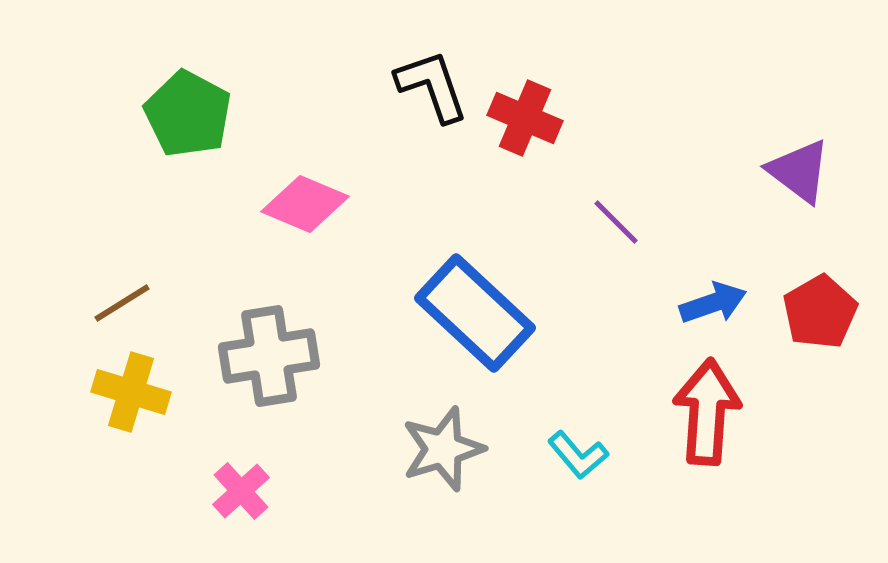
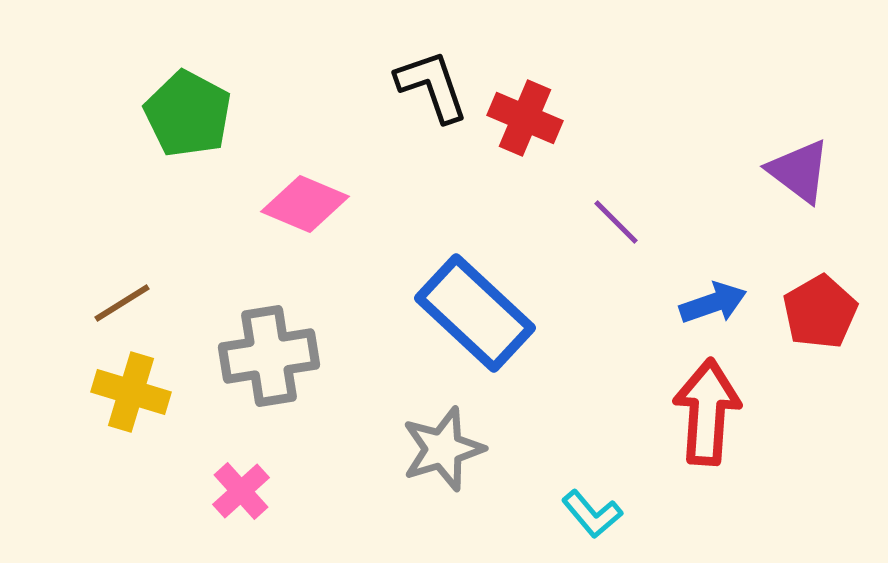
cyan L-shape: moved 14 px right, 59 px down
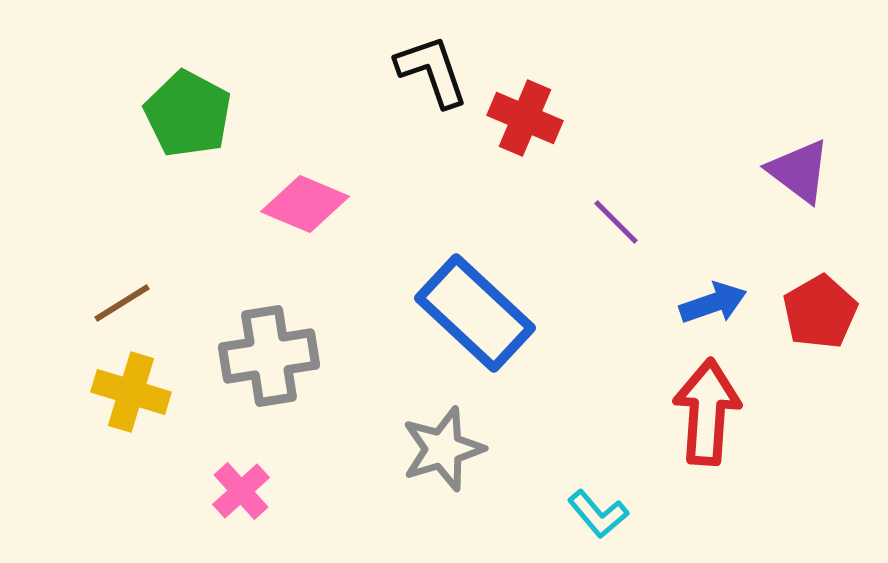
black L-shape: moved 15 px up
cyan L-shape: moved 6 px right
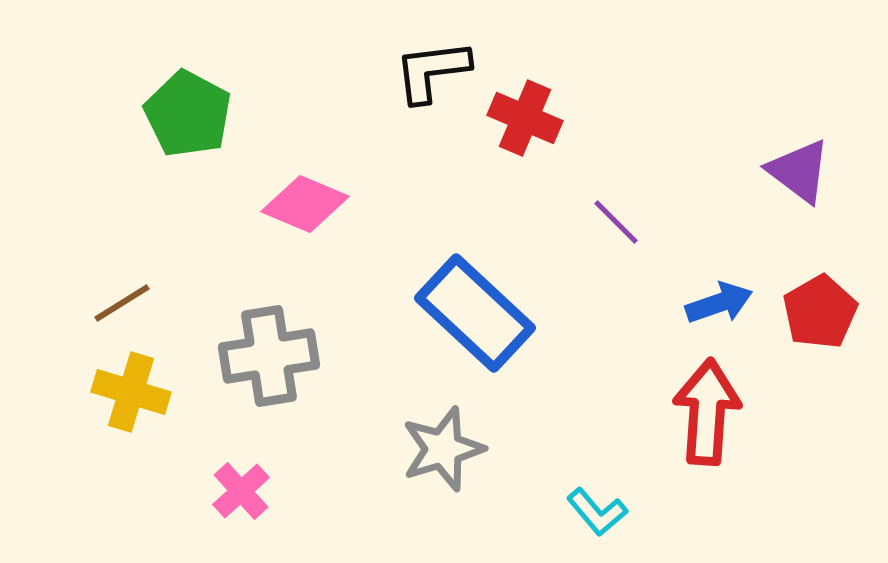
black L-shape: rotated 78 degrees counterclockwise
blue arrow: moved 6 px right
cyan L-shape: moved 1 px left, 2 px up
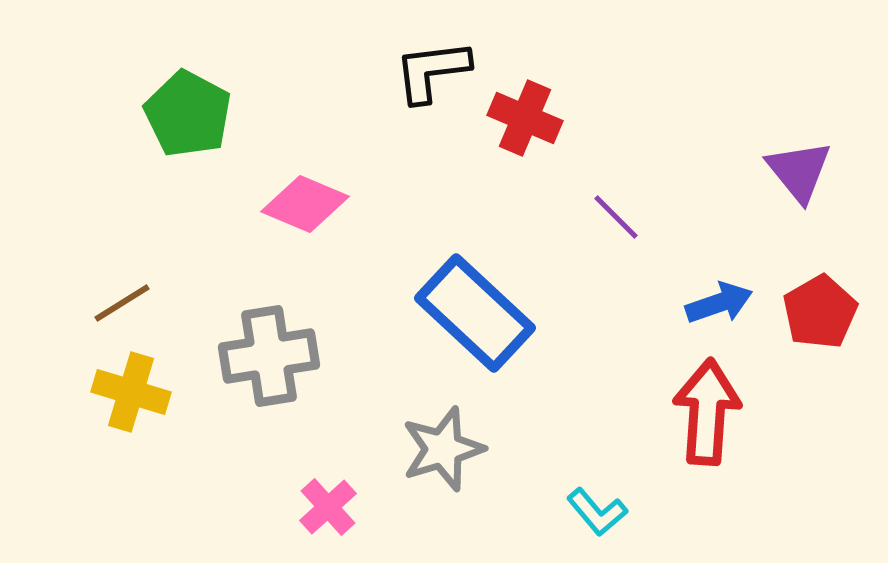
purple triangle: rotated 14 degrees clockwise
purple line: moved 5 px up
pink cross: moved 87 px right, 16 px down
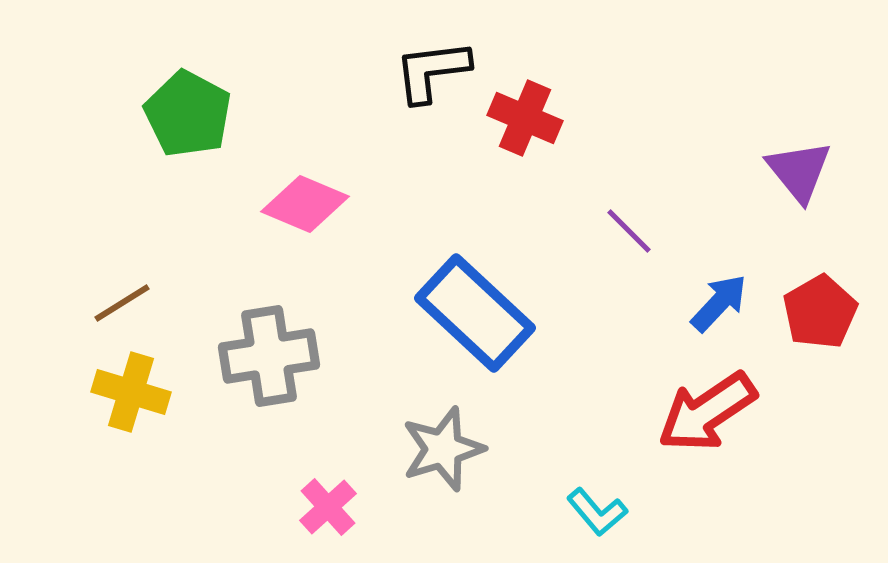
purple line: moved 13 px right, 14 px down
blue arrow: rotated 28 degrees counterclockwise
red arrow: rotated 128 degrees counterclockwise
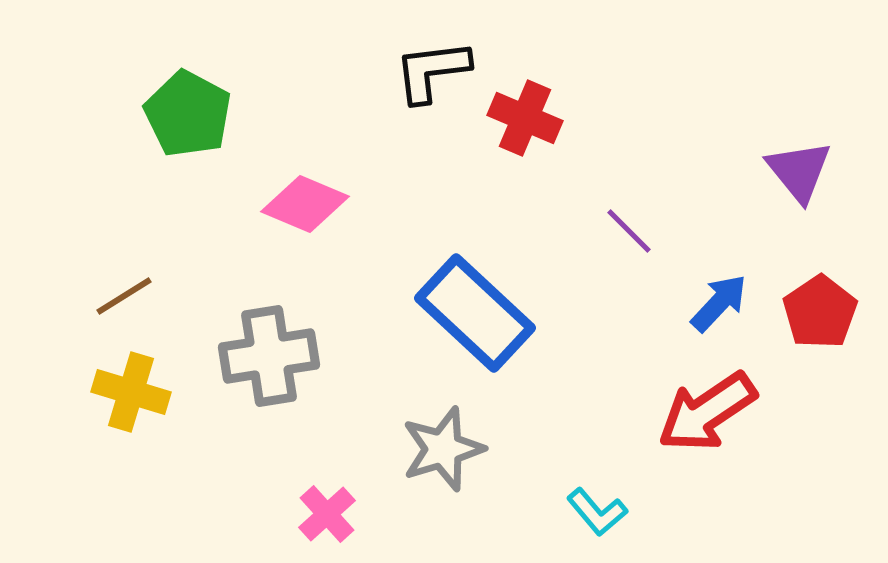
brown line: moved 2 px right, 7 px up
red pentagon: rotated 4 degrees counterclockwise
pink cross: moved 1 px left, 7 px down
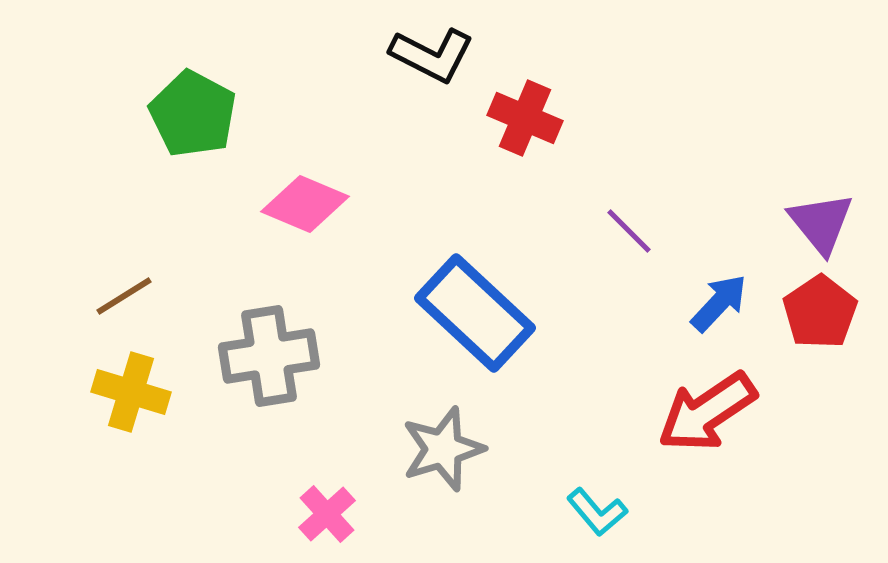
black L-shape: moved 16 px up; rotated 146 degrees counterclockwise
green pentagon: moved 5 px right
purple triangle: moved 22 px right, 52 px down
